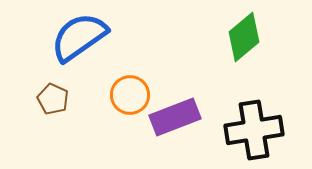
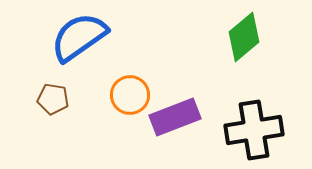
brown pentagon: rotated 16 degrees counterclockwise
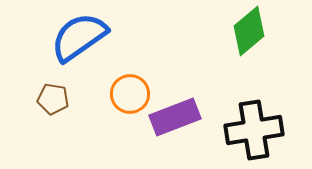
green diamond: moved 5 px right, 6 px up
orange circle: moved 1 px up
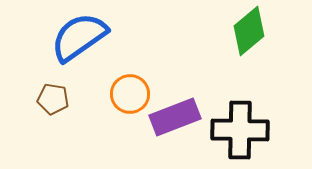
black cross: moved 14 px left; rotated 10 degrees clockwise
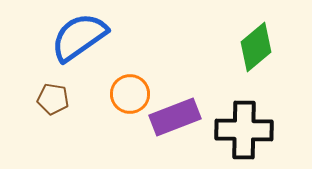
green diamond: moved 7 px right, 16 px down
black cross: moved 4 px right
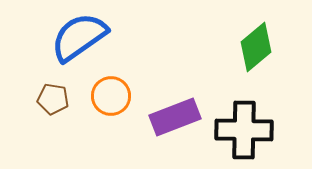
orange circle: moved 19 px left, 2 px down
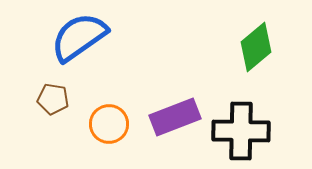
orange circle: moved 2 px left, 28 px down
black cross: moved 3 px left, 1 px down
